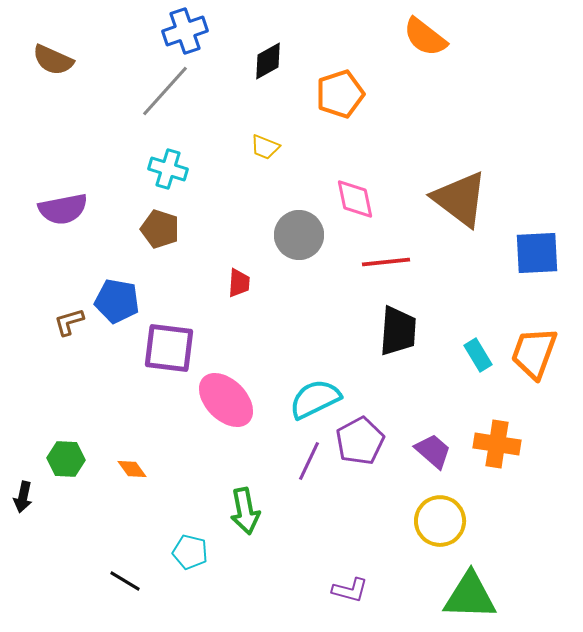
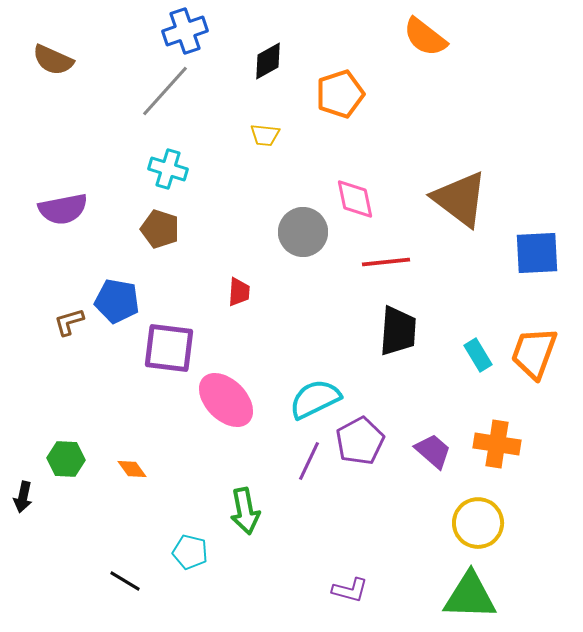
yellow trapezoid: moved 12 px up; rotated 16 degrees counterclockwise
gray circle: moved 4 px right, 3 px up
red trapezoid: moved 9 px down
yellow circle: moved 38 px right, 2 px down
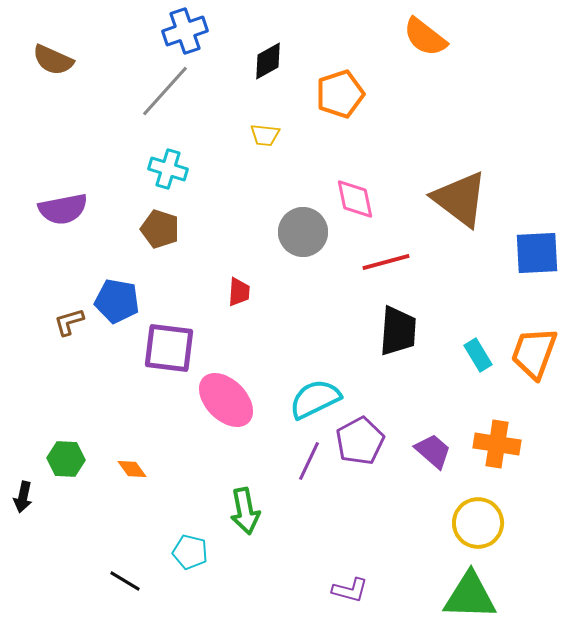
red line: rotated 9 degrees counterclockwise
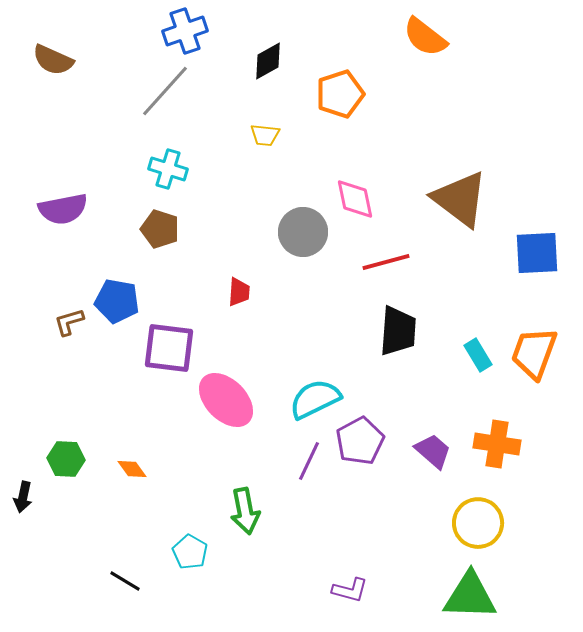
cyan pentagon: rotated 16 degrees clockwise
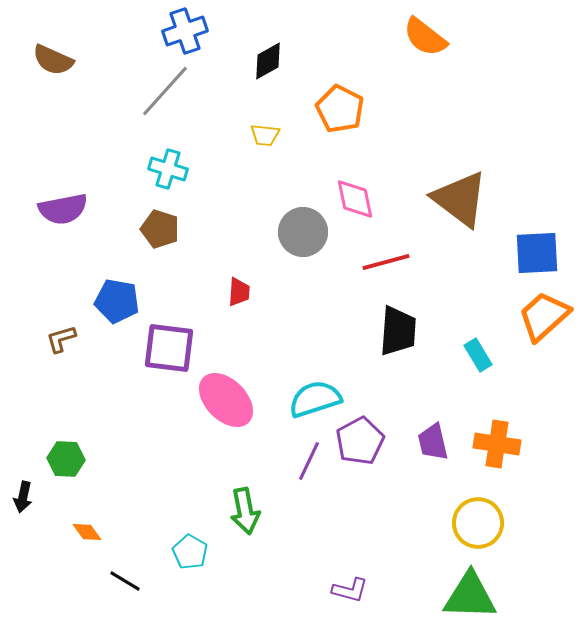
orange pentagon: moved 15 px down; rotated 27 degrees counterclockwise
brown L-shape: moved 8 px left, 17 px down
orange trapezoid: moved 10 px right, 37 px up; rotated 28 degrees clockwise
cyan semicircle: rotated 8 degrees clockwise
purple trapezoid: moved 9 px up; rotated 144 degrees counterclockwise
orange diamond: moved 45 px left, 63 px down
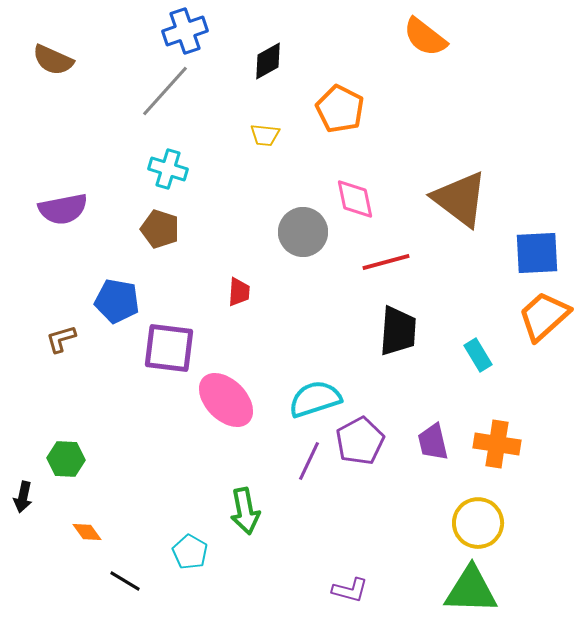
green triangle: moved 1 px right, 6 px up
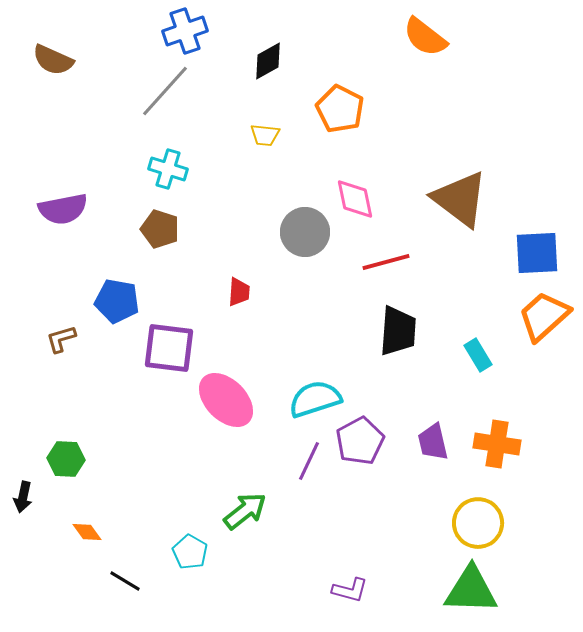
gray circle: moved 2 px right
green arrow: rotated 117 degrees counterclockwise
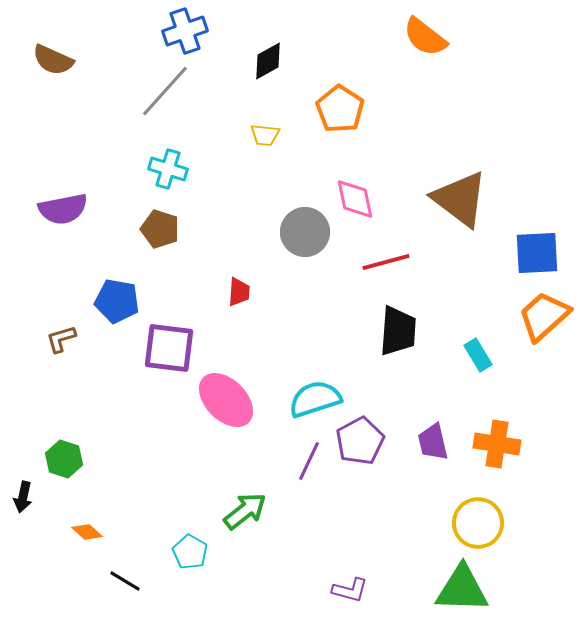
orange pentagon: rotated 6 degrees clockwise
green hexagon: moved 2 px left; rotated 15 degrees clockwise
orange diamond: rotated 12 degrees counterclockwise
green triangle: moved 9 px left, 1 px up
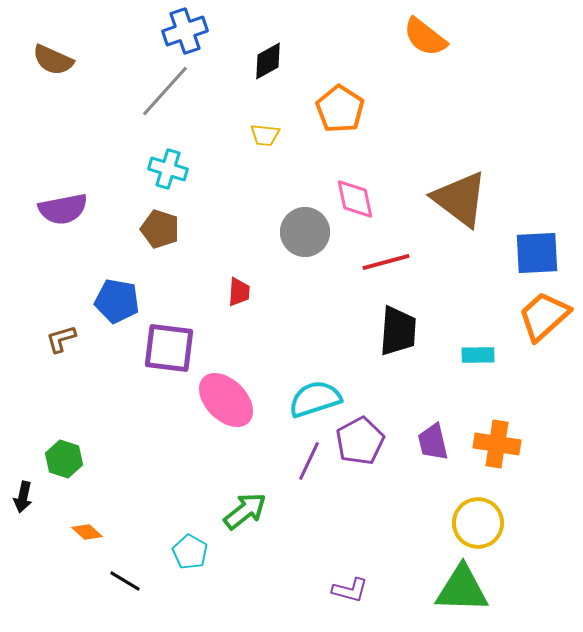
cyan rectangle: rotated 60 degrees counterclockwise
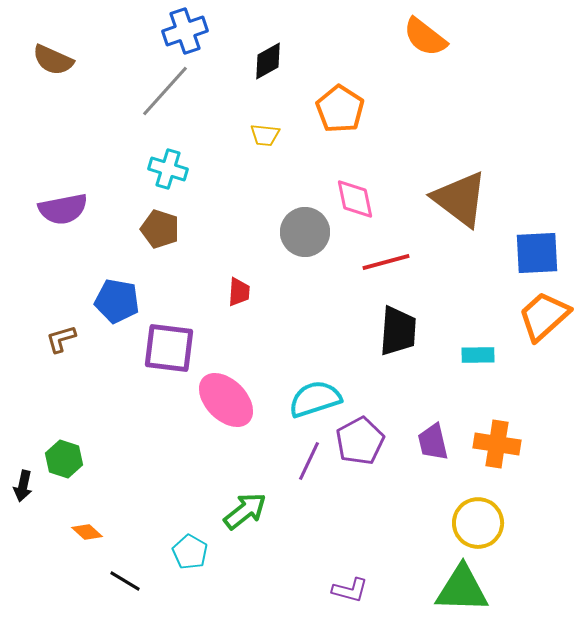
black arrow: moved 11 px up
